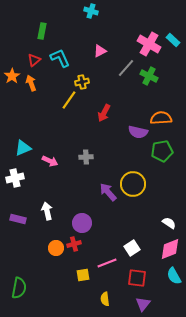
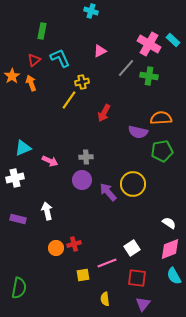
green cross: rotated 18 degrees counterclockwise
purple circle: moved 43 px up
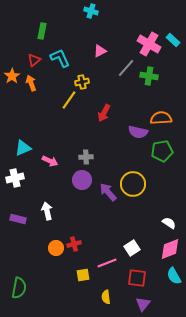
yellow semicircle: moved 1 px right, 2 px up
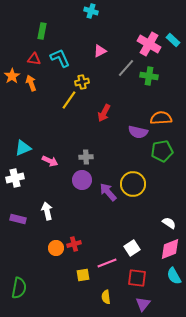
red triangle: moved 1 px up; rotated 48 degrees clockwise
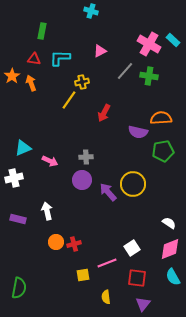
cyan L-shape: rotated 65 degrees counterclockwise
gray line: moved 1 px left, 3 px down
green pentagon: moved 1 px right
white cross: moved 1 px left
orange circle: moved 6 px up
cyan semicircle: moved 1 px left, 1 px down
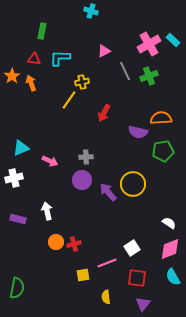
pink cross: rotated 30 degrees clockwise
pink triangle: moved 4 px right
gray line: rotated 66 degrees counterclockwise
green cross: rotated 30 degrees counterclockwise
cyan triangle: moved 2 px left
green semicircle: moved 2 px left
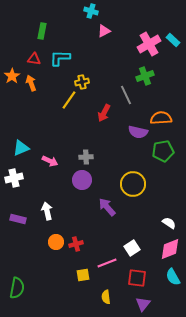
pink triangle: moved 20 px up
gray line: moved 1 px right, 24 px down
green cross: moved 4 px left
purple arrow: moved 1 px left, 15 px down
red cross: moved 2 px right
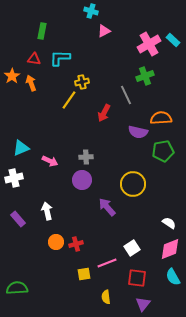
purple rectangle: rotated 35 degrees clockwise
yellow square: moved 1 px right, 1 px up
green semicircle: rotated 105 degrees counterclockwise
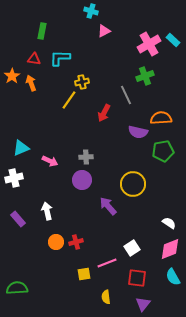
purple arrow: moved 1 px right, 1 px up
red cross: moved 2 px up
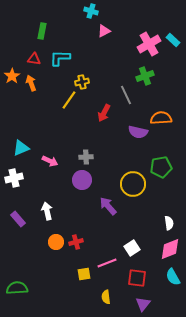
green pentagon: moved 2 px left, 16 px down
white semicircle: rotated 48 degrees clockwise
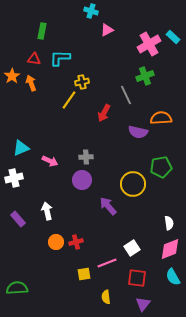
pink triangle: moved 3 px right, 1 px up
cyan rectangle: moved 3 px up
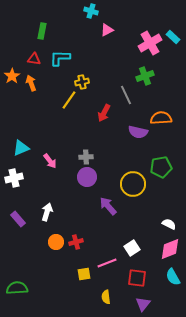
pink cross: moved 1 px right, 1 px up
pink arrow: rotated 28 degrees clockwise
purple circle: moved 5 px right, 3 px up
white arrow: moved 1 px down; rotated 30 degrees clockwise
white semicircle: moved 1 px down; rotated 56 degrees counterclockwise
